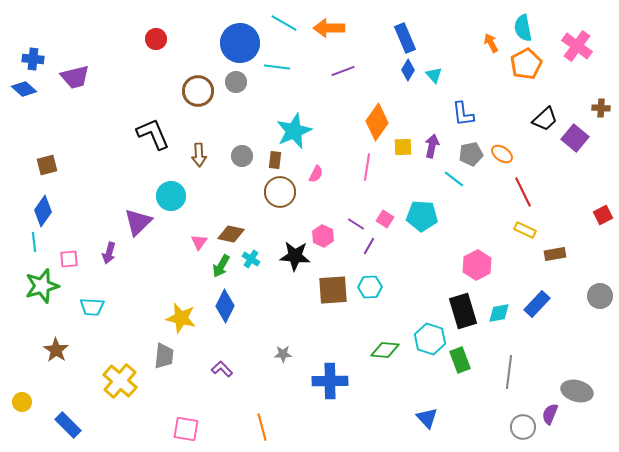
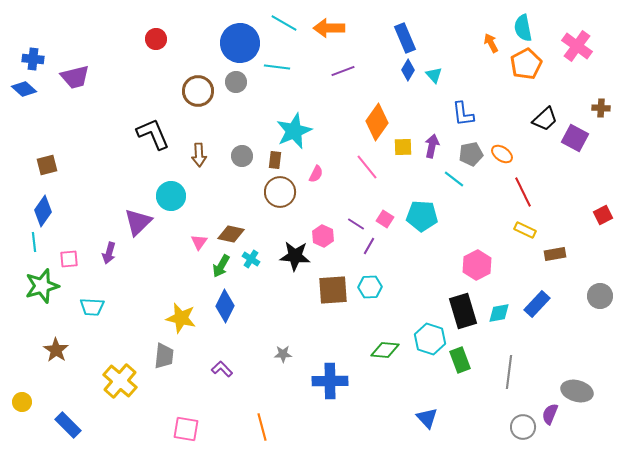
purple square at (575, 138): rotated 12 degrees counterclockwise
pink line at (367, 167): rotated 48 degrees counterclockwise
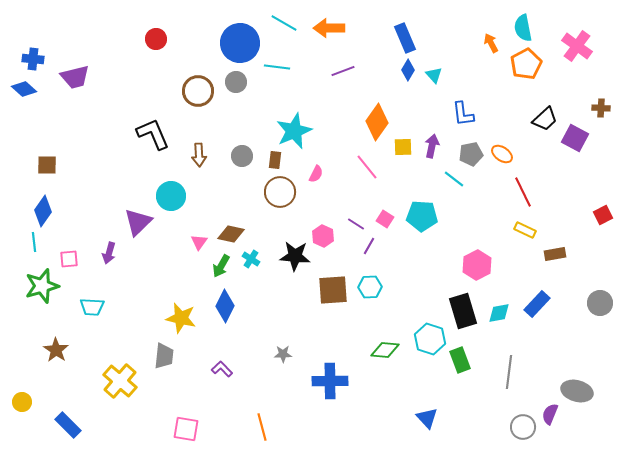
brown square at (47, 165): rotated 15 degrees clockwise
gray circle at (600, 296): moved 7 px down
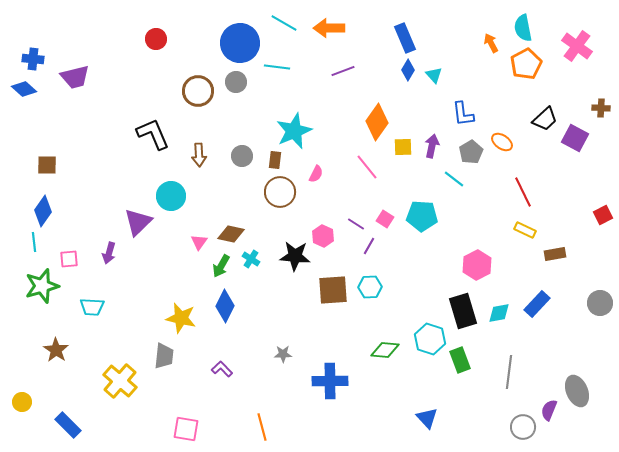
gray pentagon at (471, 154): moved 2 px up; rotated 20 degrees counterclockwise
orange ellipse at (502, 154): moved 12 px up
gray ellipse at (577, 391): rotated 52 degrees clockwise
purple semicircle at (550, 414): moved 1 px left, 4 px up
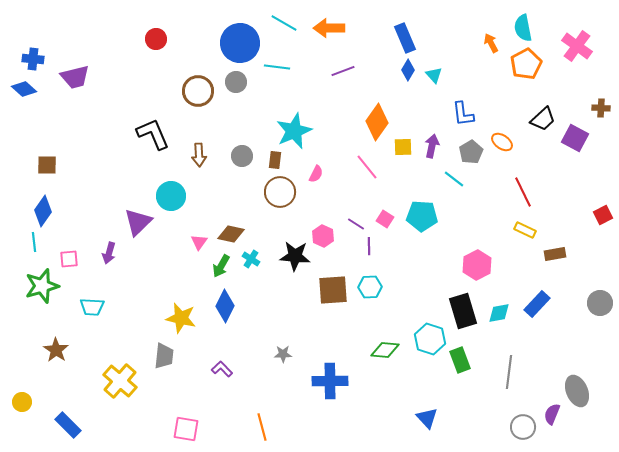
black trapezoid at (545, 119): moved 2 px left
purple line at (369, 246): rotated 30 degrees counterclockwise
purple semicircle at (549, 410): moved 3 px right, 4 px down
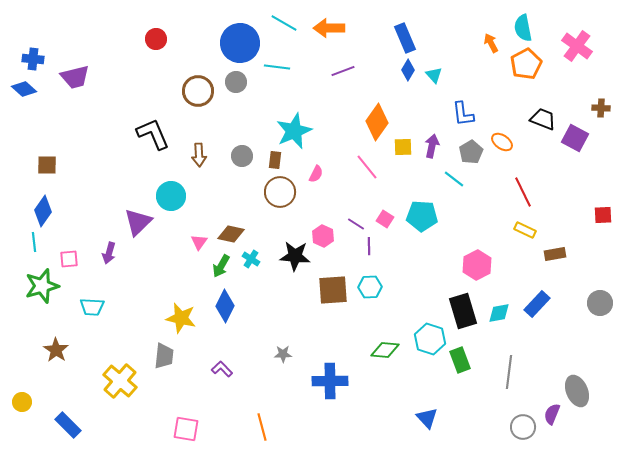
black trapezoid at (543, 119): rotated 116 degrees counterclockwise
red square at (603, 215): rotated 24 degrees clockwise
